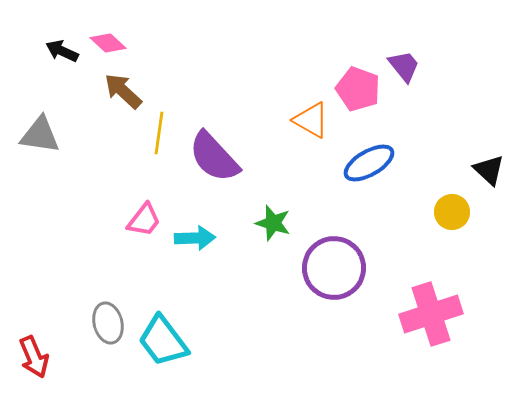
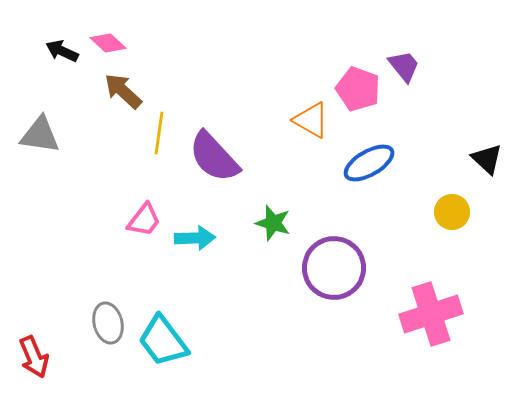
black triangle: moved 2 px left, 11 px up
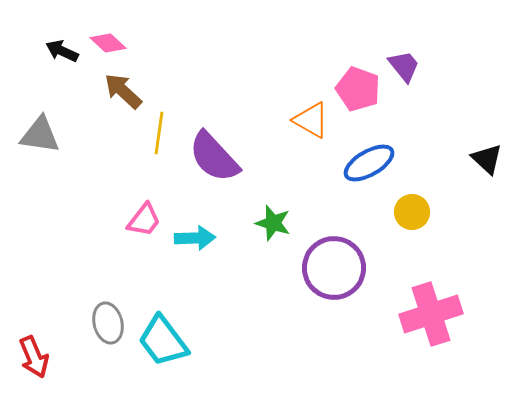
yellow circle: moved 40 px left
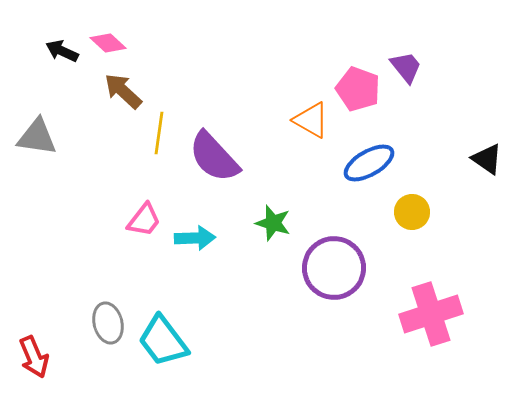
purple trapezoid: moved 2 px right, 1 px down
gray triangle: moved 3 px left, 2 px down
black triangle: rotated 8 degrees counterclockwise
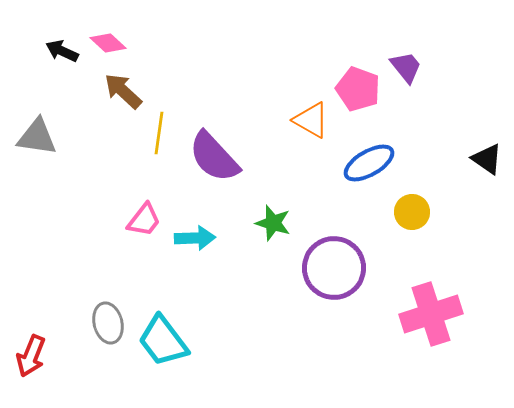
red arrow: moved 3 px left, 1 px up; rotated 45 degrees clockwise
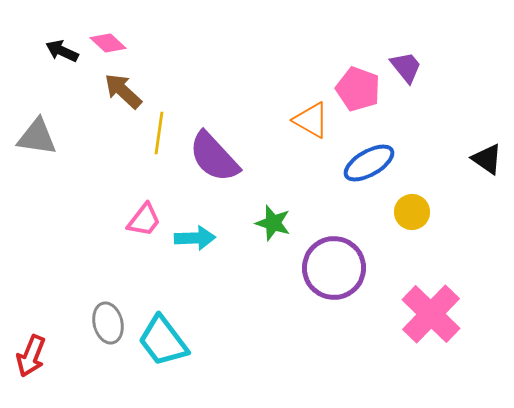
pink cross: rotated 28 degrees counterclockwise
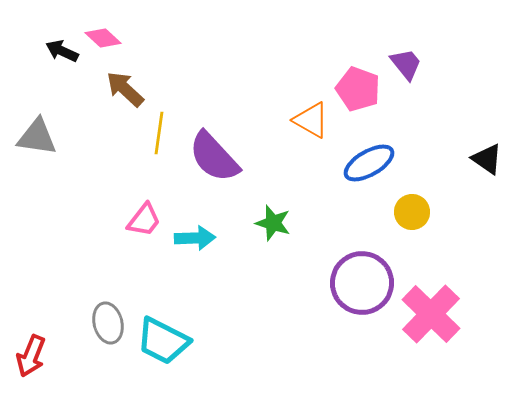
pink diamond: moved 5 px left, 5 px up
purple trapezoid: moved 3 px up
brown arrow: moved 2 px right, 2 px up
purple circle: moved 28 px right, 15 px down
cyan trapezoid: rotated 26 degrees counterclockwise
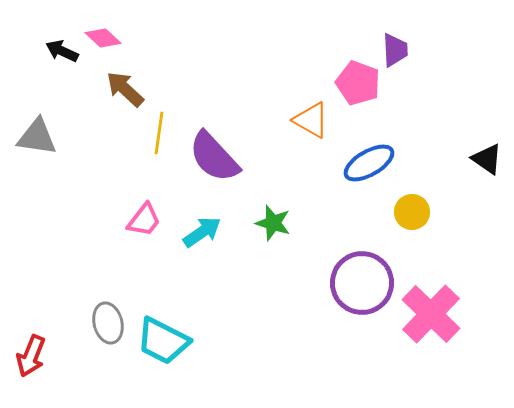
purple trapezoid: moved 11 px left, 14 px up; rotated 36 degrees clockwise
pink pentagon: moved 6 px up
cyan arrow: moved 7 px right, 6 px up; rotated 33 degrees counterclockwise
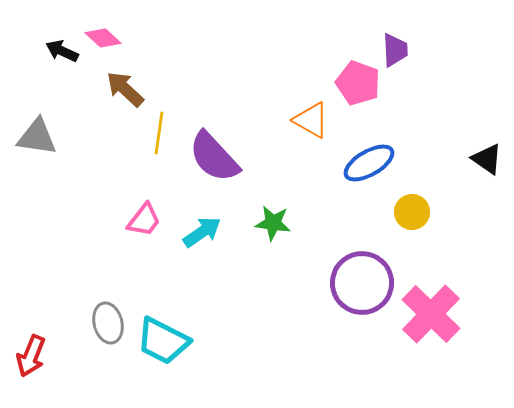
green star: rotated 9 degrees counterclockwise
